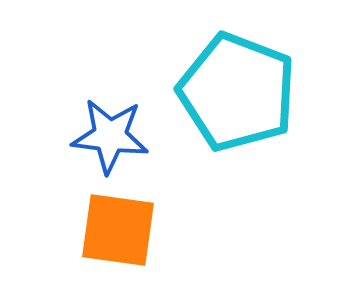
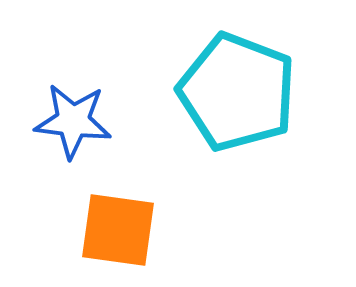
blue star: moved 37 px left, 15 px up
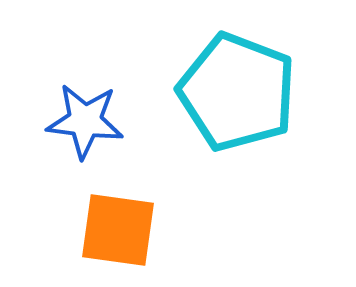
blue star: moved 12 px right
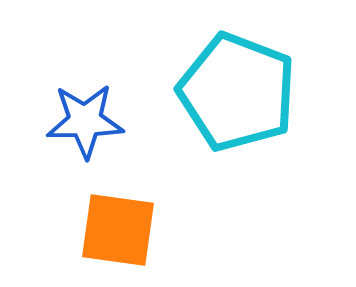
blue star: rotated 8 degrees counterclockwise
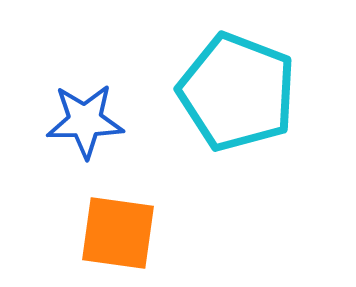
orange square: moved 3 px down
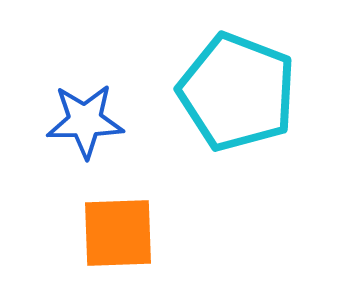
orange square: rotated 10 degrees counterclockwise
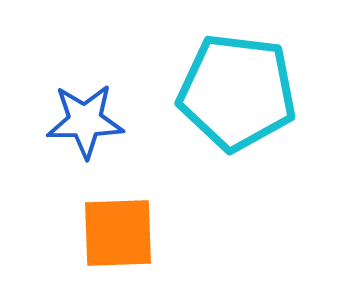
cyan pentagon: rotated 14 degrees counterclockwise
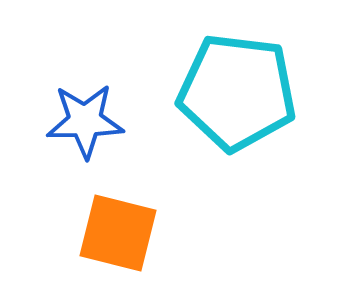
orange square: rotated 16 degrees clockwise
